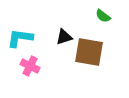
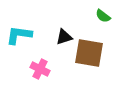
cyan L-shape: moved 1 px left, 3 px up
brown square: moved 1 px down
pink cross: moved 10 px right, 3 px down
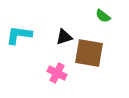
pink cross: moved 17 px right, 4 px down
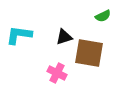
green semicircle: rotated 63 degrees counterclockwise
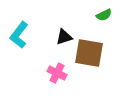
green semicircle: moved 1 px right, 1 px up
cyan L-shape: rotated 60 degrees counterclockwise
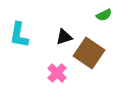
cyan L-shape: rotated 28 degrees counterclockwise
brown square: rotated 24 degrees clockwise
pink cross: rotated 18 degrees clockwise
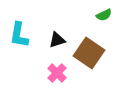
black triangle: moved 7 px left, 3 px down
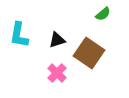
green semicircle: moved 1 px left, 1 px up; rotated 14 degrees counterclockwise
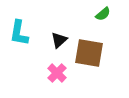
cyan L-shape: moved 2 px up
black triangle: moved 2 px right; rotated 24 degrees counterclockwise
brown square: rotated 24 degrees counterclockwise
